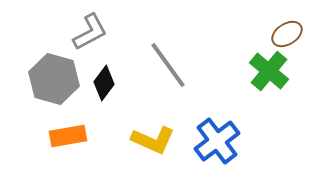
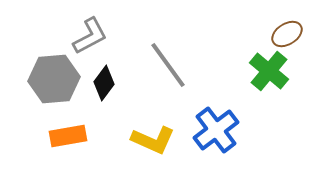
gray L-shape: moved 4 px down
gray hexagon: rotated 21 degrees counterclockwise
blue cross: moved 1 px left, 11 px up
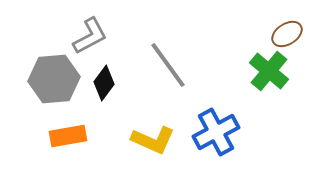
blue cross: moved 2 px down; rotated 9 degrees clockwise
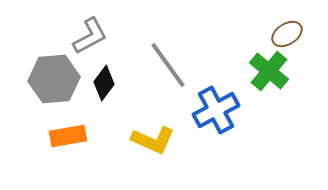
blue cross: moved 22 px up
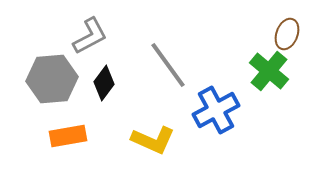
brown ellipse: rotated 36 degrees counterclockwise
gray hexagon: moved 2 px left
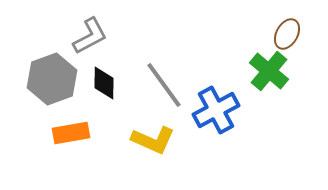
brown ellipse: rotated 8 degrees clockwise
gray line: moved 4 px left, 20 px down
gray hexagon: rotated 15 degrees counterclockwise
black diamond: rotated 36 degrees counterclockwise
orange rectangle: moved 3 px right, 3 px up
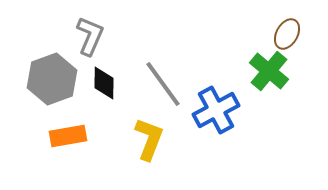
gray L-shape: rotated 39 degrees counterclockwise
gray line: moved 1 px left, 1 px up
orange rectangle: moved 3 px left, 3 px down
yellow L-shape: moved 4 px left, 1 px up; rotated 93 degrees counterclockwise
